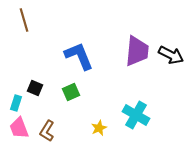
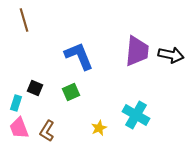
black arrow: rotated 15 degrees counterclockwise
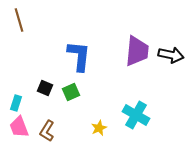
brown line: moved 5 px left
blue L-shape: rotated 28 degrees clockwise
black square: moved 10 px right
pink trapezoid: moved 1 px up
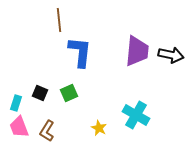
brown line: moved 40 px right; rotated 10 degrees clockwise
blue L-shape: moved 1 px right, 4 px up
black square: moved 5 px left, 5 px down
green square: moved 2 px left, 1 px down
yellow star: rotated 21 degrees counterclockwise
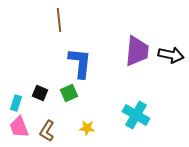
blue L-shape: moved 11 px down
yellow star: moved 12 px left; rotated 21 degrees counterclockwise
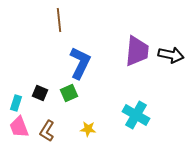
blue L-shape: rotated 20 degrees clockwise
yellow star: moved 1 px right, 1 px down
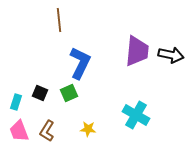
cyan rectangle: moved 1 px up
pink trapezoid: moved 4 px down
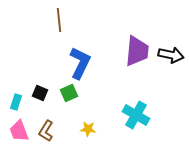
brown L-shape: moved 1 px left
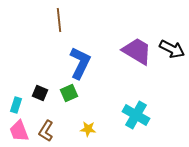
purple trapezoid: rotated 64 degrees counterclockwise
black arrow: moved 1 px right, 6 px up; rotated 15 degrees clockwise
cyan rectangle: moved 3 px down
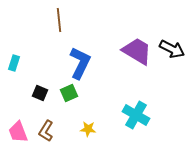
cyan rectangle: moved 2 px left, 42 px up
pink trapezoid: moved 1 px left, 1 px down
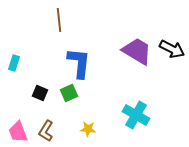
blue L-shape: moved 1 px left; rotated 20 degrees counterclockwise
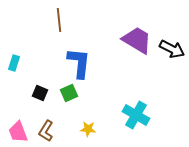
purple trapezoid: moved 11 px up
